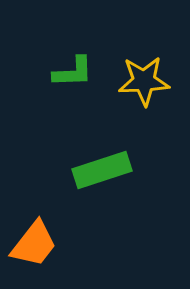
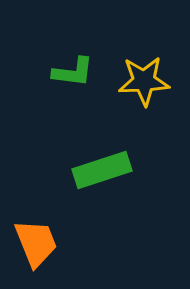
green L-shape: rotated 9 degrees clockwise
orange trapezoid: moved 2 px right, 1 px up; rotated 60 degrees counterclockwise
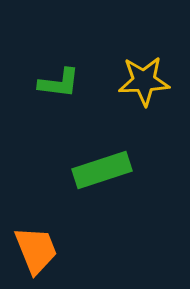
green L-shape: moved 14 px left, 11 px down
orange trapezoid: moved 7 px down
